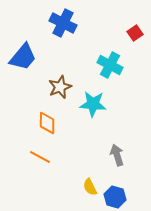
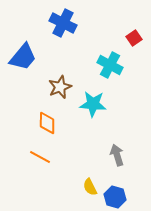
red square: moved 1 px left, 5 px down
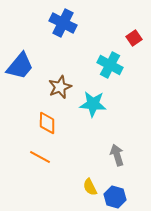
blue trapezoid: moved 3 px left, 9 px down
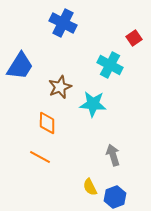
blue trapezoid: rotated 8 degrees counterclockwise
gray arrow: moved 4 px left
blue hexagon: rotated 25 degrees clockwise
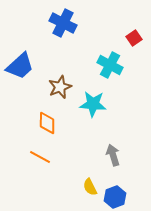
blue trapezoid: rotated 16 degrees clockwise
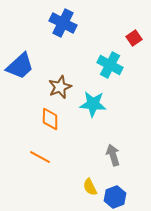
orange diamond: moved 3 px right, 4 px up
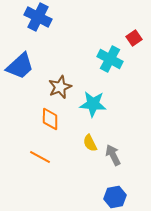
blue cross: moved 25 px left, 6 px up
cyan cross: moved 6 px up
gray arrow: rotated 10 degrees counterclockwise
yellow semicircle: moved 44 px up
blue hexagon: rotated 10 degrees clockwise
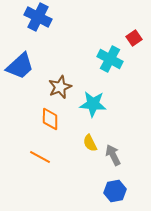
blue hexagon: moved 6 px up
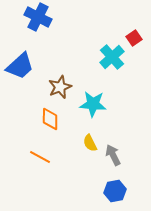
cyan cross: moved 2 px right, 2 px up; rotated 20 degrees clockwise
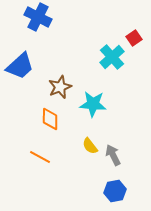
yellow semicircle: moved 3 px down; rotated 12 degrees counterclockwise
